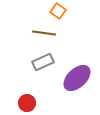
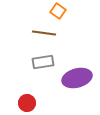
gray rectangle: rotated 15 degrees clockwise
purple ellipse: rotated 28 degrees clockwise
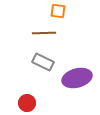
orange square: rotated 28 degrees counterclockwise
brown line: rotated 10 degrees counterclockwise
gray rectangle: rotated 35 degrees clockwise
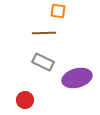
red circle: moved 2 px left, 3 px up
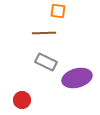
gray rectangle: moved 3 px right
red circle: moved 3 px left
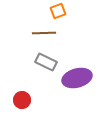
orange square: rotated 28 degrees counterclockwise
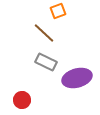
brown line: rotated 45 degrees clockwise
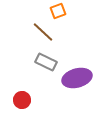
brown line: moved 1 px left, 1 px up
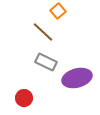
orange square: rotated 21 degrees counterclockwise
red circle: moved 2 px right, 2 px up
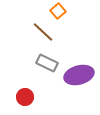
gray rectangle: moved 1 px right, 1 px down
purple ellipse: moved 2 px right, 3 px up
red circle: moved 1 px right, 1 px up
